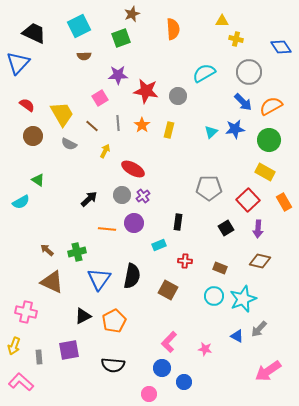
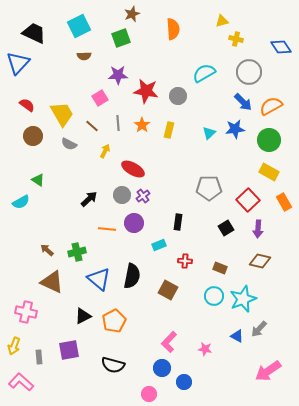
yellow triangle at (222, 21): rotated 16 degrees counterclockwise
cyan triangle at (211, 132): moved 2 px left, 1 px down
yellow rectangle at (265, 172): moved 4 px right
blue triangle at (99, 279): rotated 25 degrees counterclockwise
black semicircle at (113, 365): rotated 10 degrees clockwise
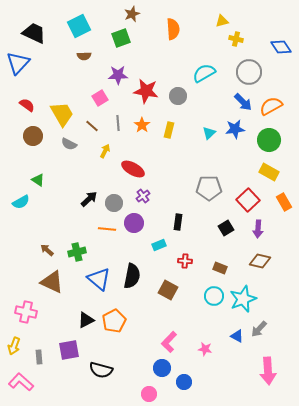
gray circle at (122, 195): moved 8 px left, 8 px down
black triangle at (83, 316): moved 3 px right, 4 px down
black semicircle at (113, 365): moved 12 px left, 5 px down
pink arrow at (268, 371): rotated 60 degrees counterclockwise
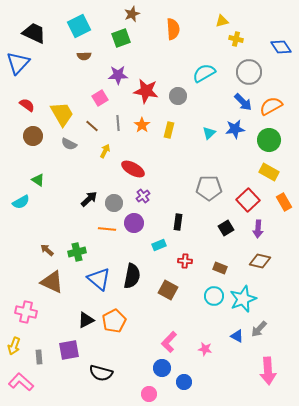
black semicircle at (101, 370): moved 3 px down
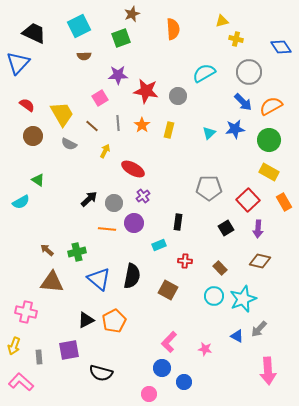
brown rectangle at (220, 268): rotated 24 degrees clockwise
brown triangle at (52, 282): rotated 20 degrees counterclockwise
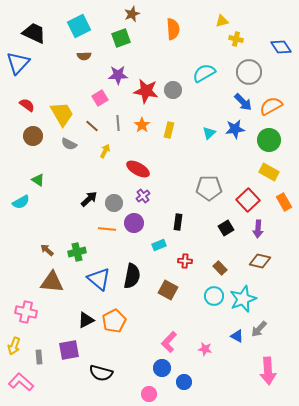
gray circle at (178, 96): moved 5 px left, 6 px up
red ellipse at (133, 169): moved 5 px right
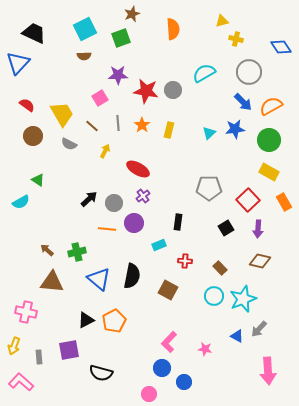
cyan square at (79, 26): moved 6 px right, 3 px down
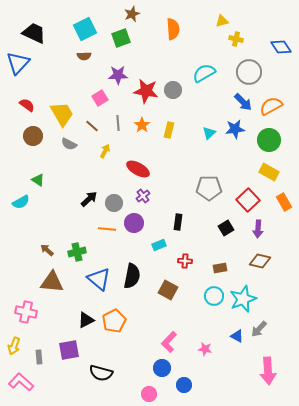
brown rectangle at (220, 268): rotated 56 degrees counterclockwise
blue circle at (184, 382): moved 3 px down
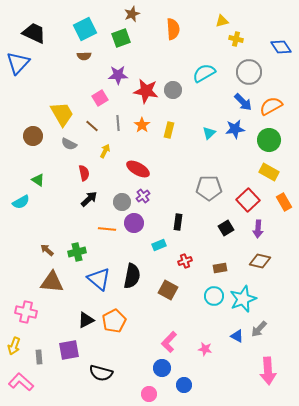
red semicircle at (27, 105): moved 57 px right, 68 px down; rotated 42 degrees clockwise
gray circle at (114, 203): moved 8 px right, 1 px up
red cross at (185, 261): rotated 24 degrees counterclockwise
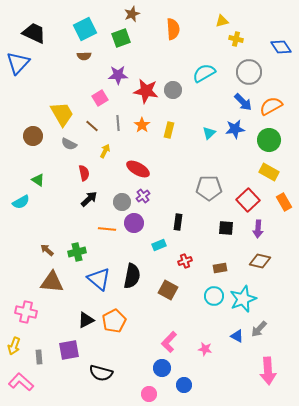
black square at (226, 228): rotated 35 degrees clockwise
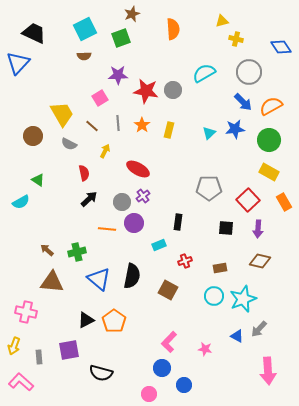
orange pentagon at (114, 321): rotated 10 degrees counterclockwise
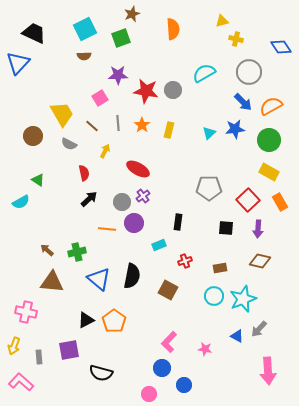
orange rectangle at (284, 202): moved 4 px left
